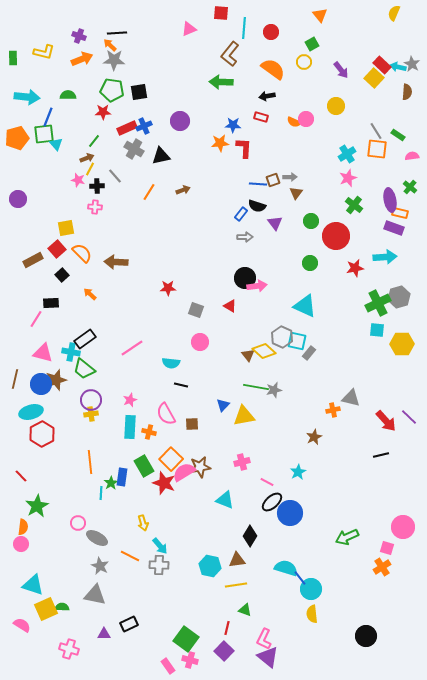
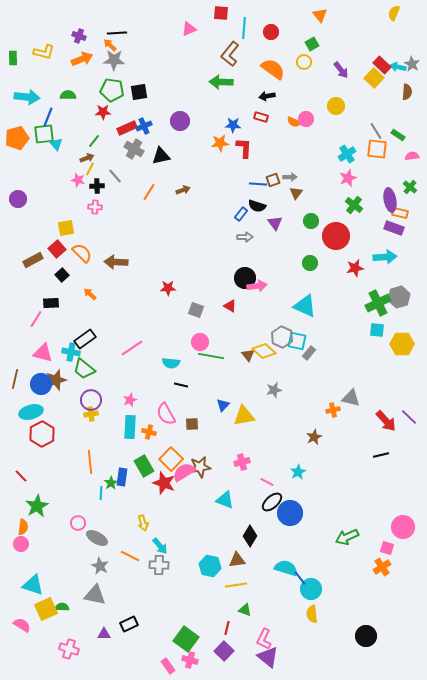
green line at (256, 387): moved 45 px left, 31 px up
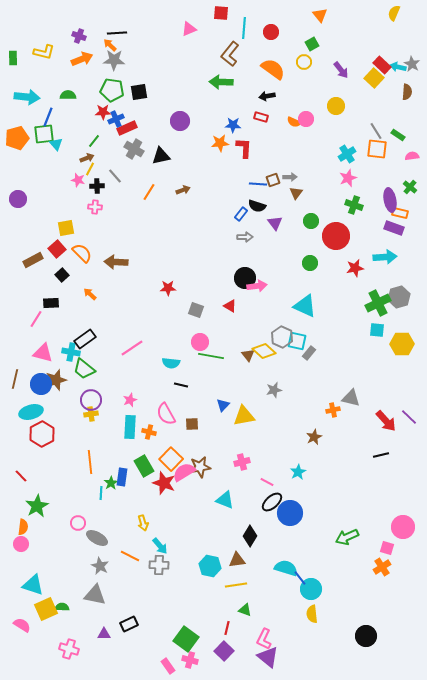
blue cross at (144, 126): moved 28 px left, 7 px up
green cross at (354, 205): rotated 18 degrees counterclockwise
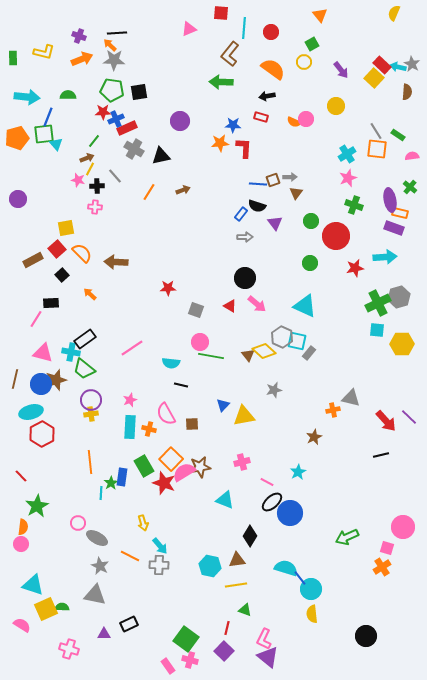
pink arrow at (257, 286): moved 18 px down; rotated 48 degrees clockwise
orange cross at (149, 432): moved 3 px up
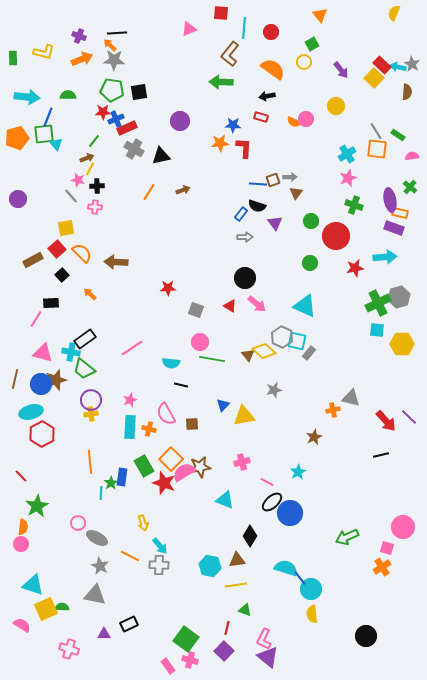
gray line at (115, 176): moved 44 px left, 20 px down
green line at (211, 356): moved 1 px right, 3 px down
